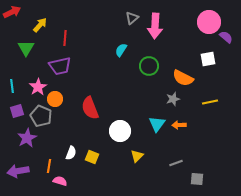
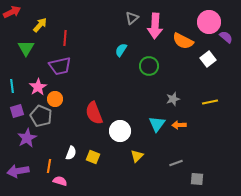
white square: rotated 28 degrees counterclockwise
orange semicircle: moved 37 px up
red semicircle: moved 4 px right, 5 px down
yellow square: moved 1 px right
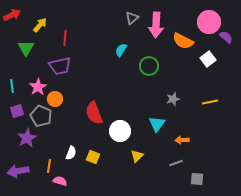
red arrow: moved 3 px down
pink arrow: moved 1 px right, 1 px up
orange arrow: moved 3 px right, 15 px down
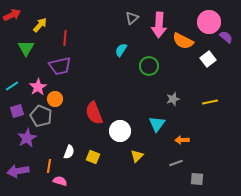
pink arrow: moved 3 px right
cyan line: rotated 64 degrees clockwise
white semicircle: moved 2 px left, 1 px up
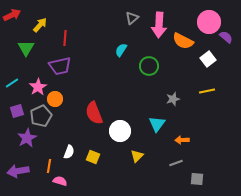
cyan line: moved 3 px up
yellow line: moved 3 px left, 11 px up
gray pentagon: rotated 25 degrees clockwise
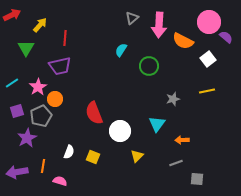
orange line: moved 6 px left
purple arrow: moved 1 px left, 1 px down
